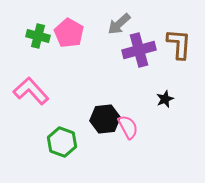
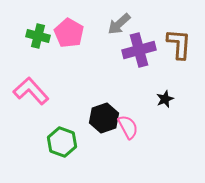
black hexagon: moved 1 px left, 1 px up; rotated 12 degrees counterclockwise
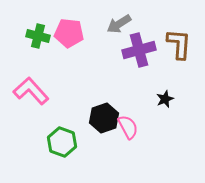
gray arrow: rotated 10 degrees clockwise
pink pentagon: rotated 24 degrees counterclockwise
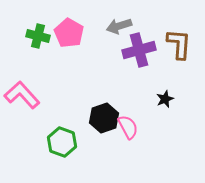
gray arrow: moved 2 px down; rotated 15 degrees clockwise
pink pentagon: rotated 24 degrees clockwise
pink L-shape: moved 9 px left, 4 px down
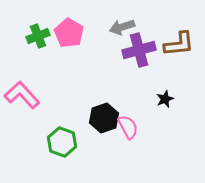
gray arrow: moved 3 px right, 1 px down
green cross: rotated 35 degrees counterclockwise
brown L-shape: rotated 80 degrees clockwise
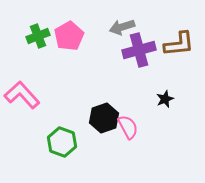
pink pentagon: moved 3 px down; rotated 12 degrees clockwise
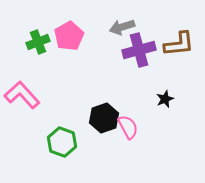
green cross: moved 6 px down
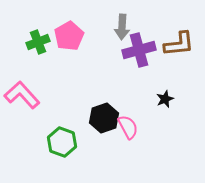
gray arrow: rotated 70 degrees counterclockwise
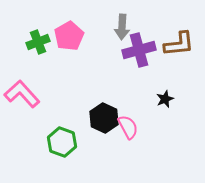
pink L-shape: moved 1 px up
black hexagon: rotated 16 degrees counterclockwise
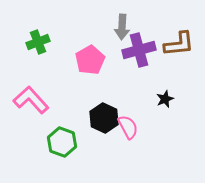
pink pentagon: moved 21 px right, 24 px down
pink L-shape: moved 9 px right, 6 px down
